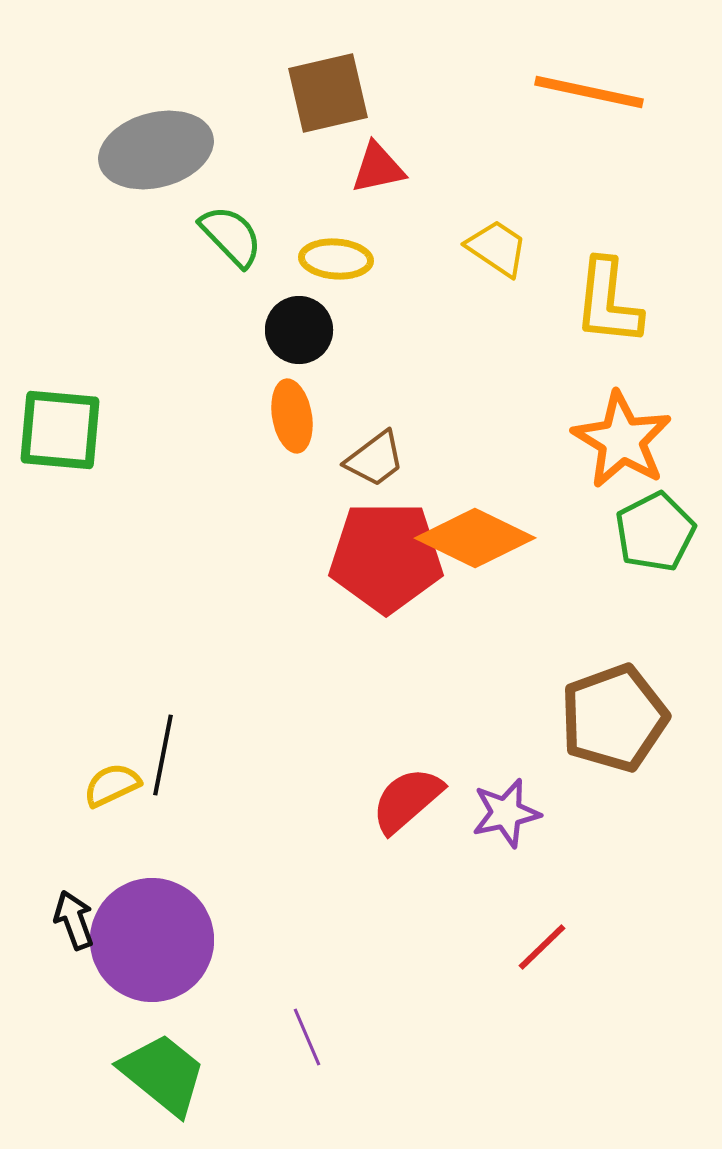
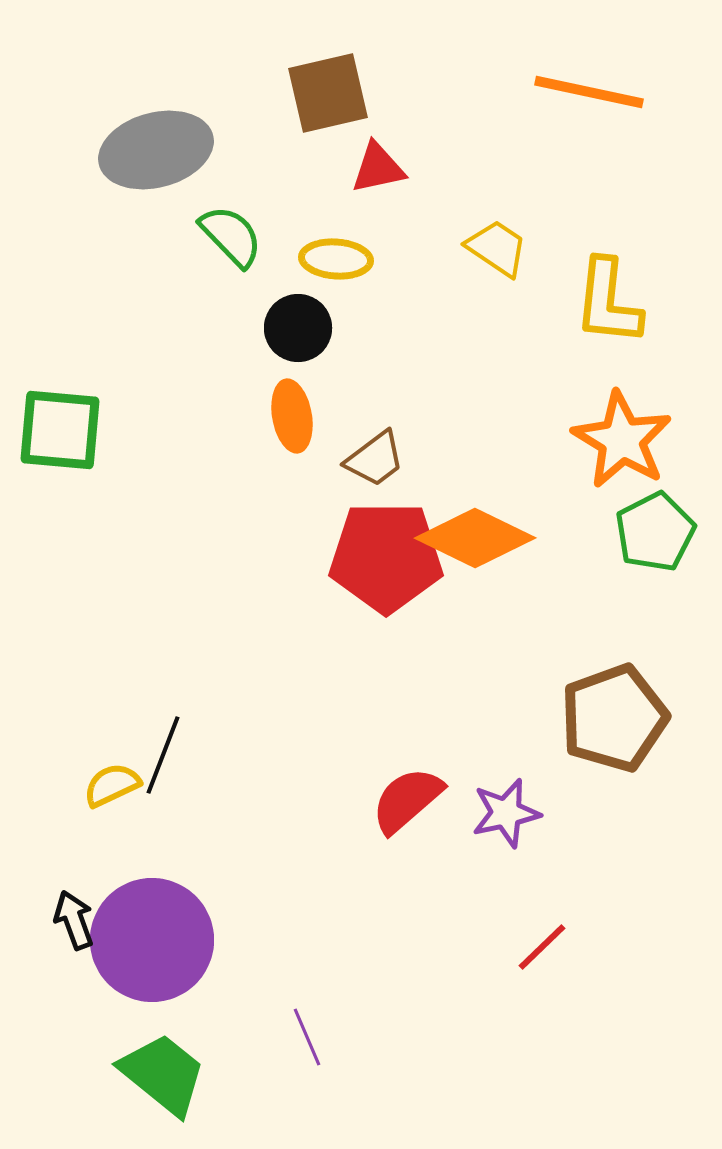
black circle: moved 1 px left, 2 px up
black line: rotated 10 degrees clockwise
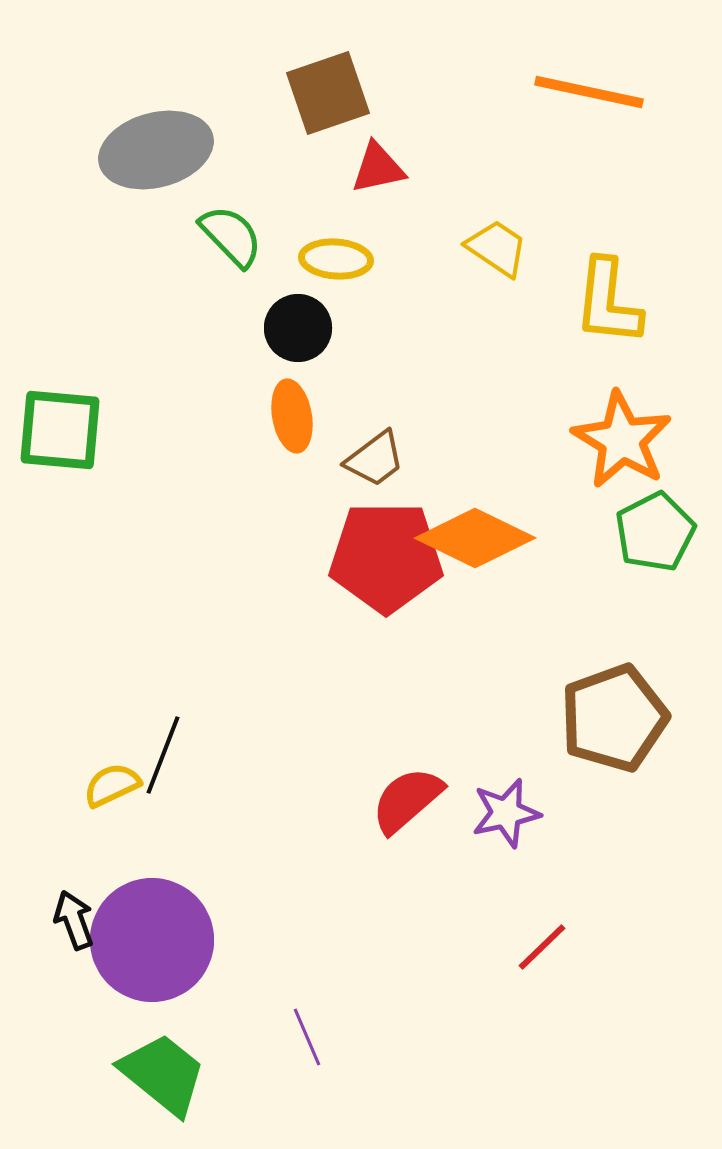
brown square: rotated 6 degrees counterclockwise
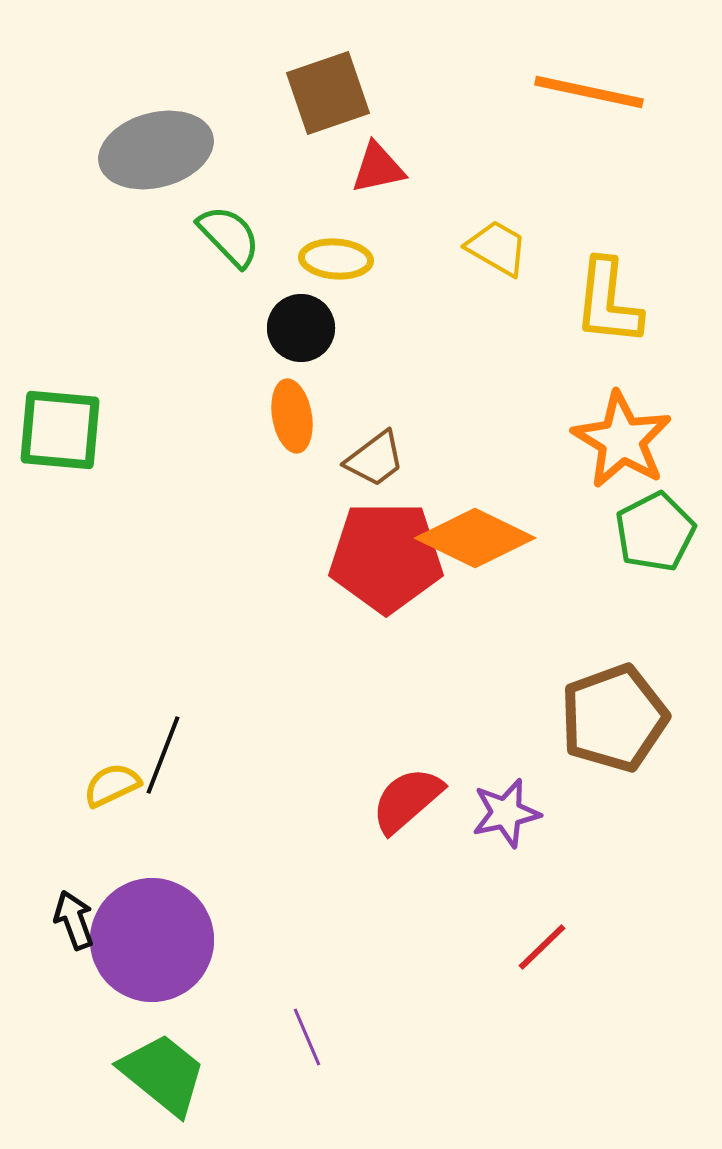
green semicircle: moved 2 px left
yellow trapezoid: rotated 4 degrees counterclockwise
black circle: moved 3 px right
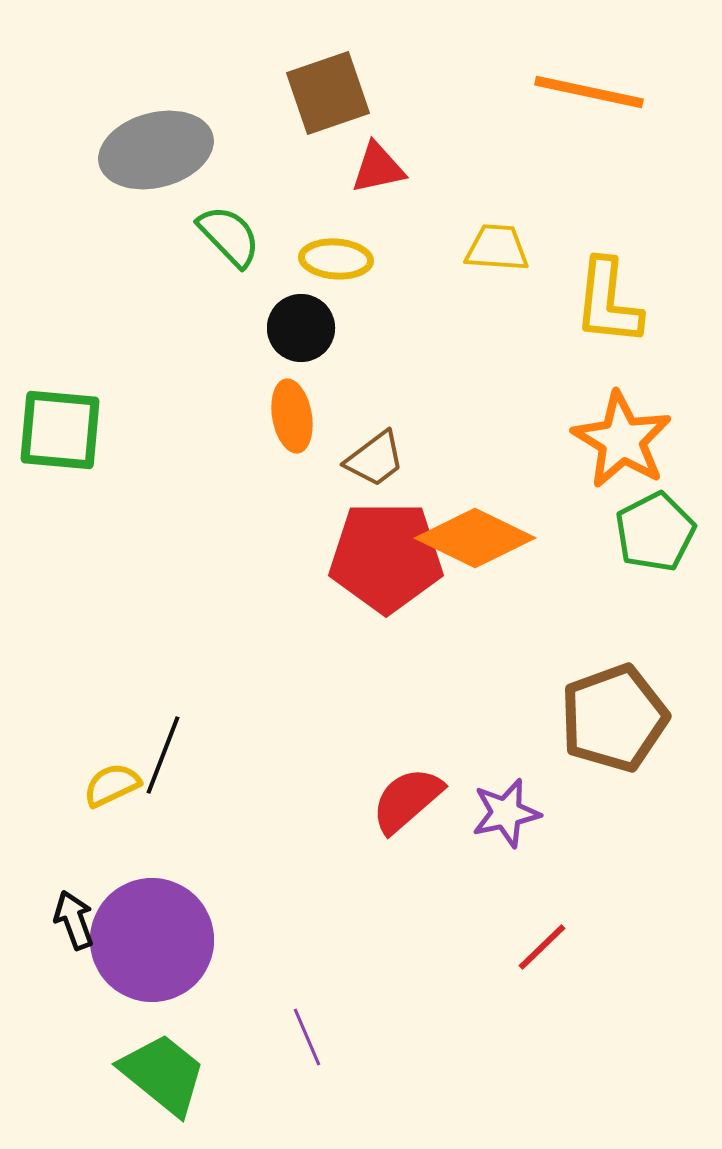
yellow trapezoid: rotated 26 degrees counterclockwise
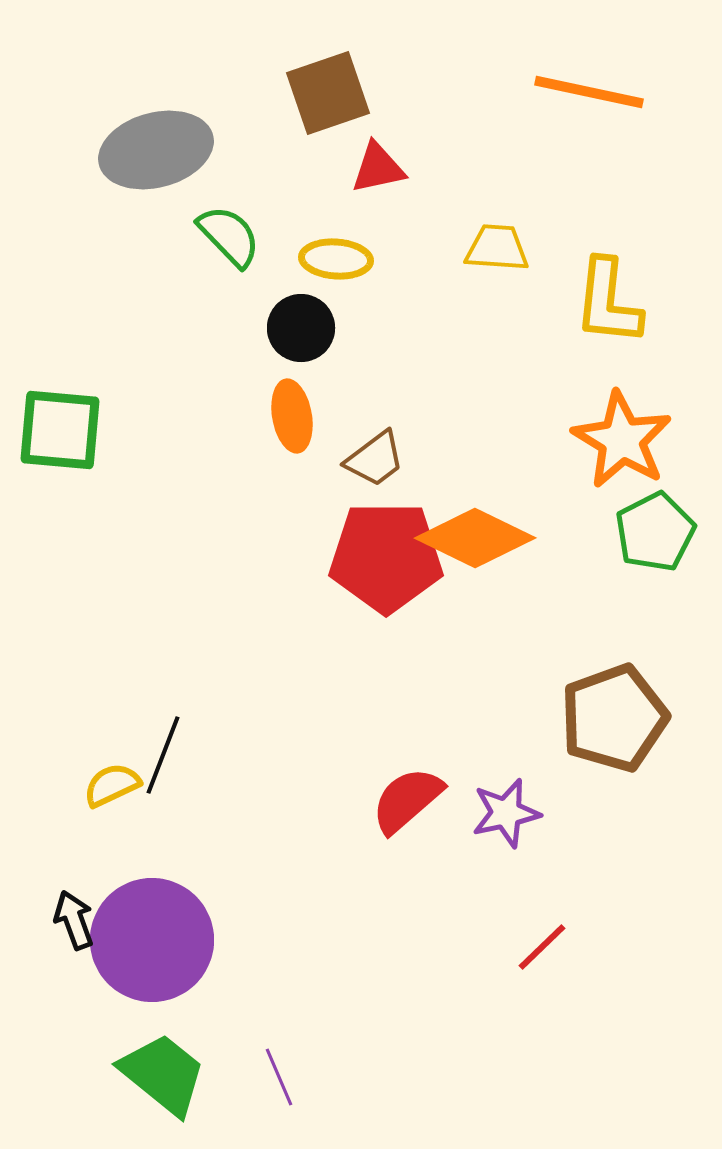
purple line: moved 28 px left, 40 px down
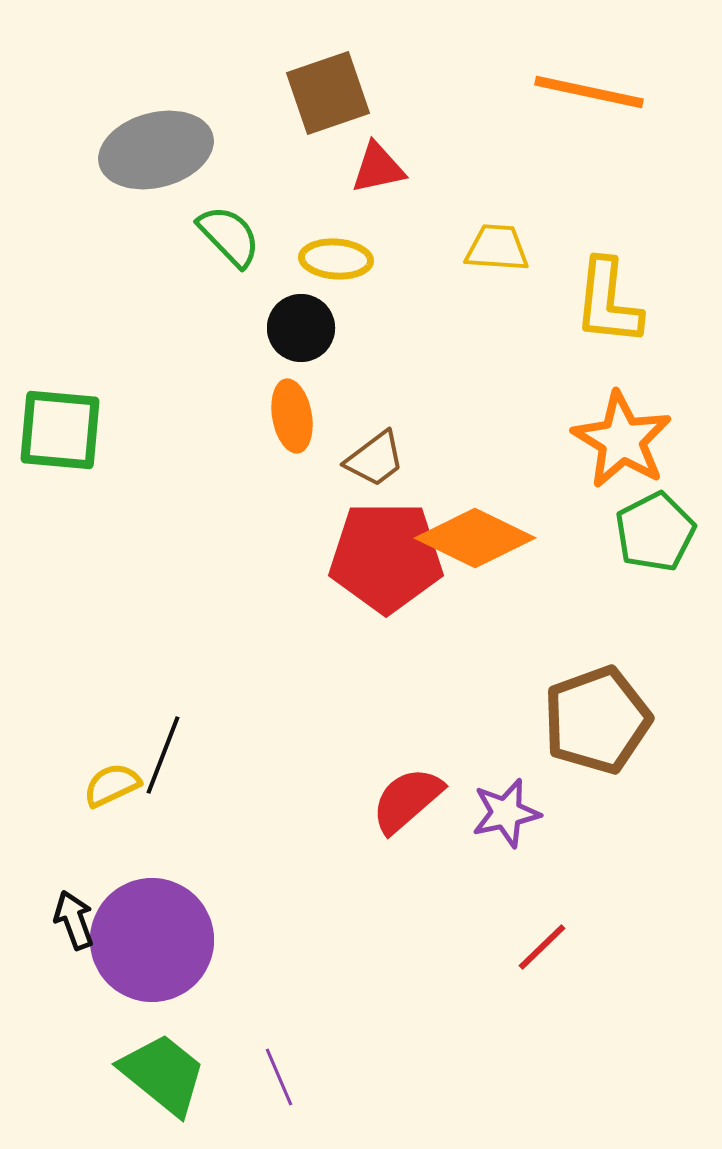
brown pentagon: moved 17 px left, 2 px down
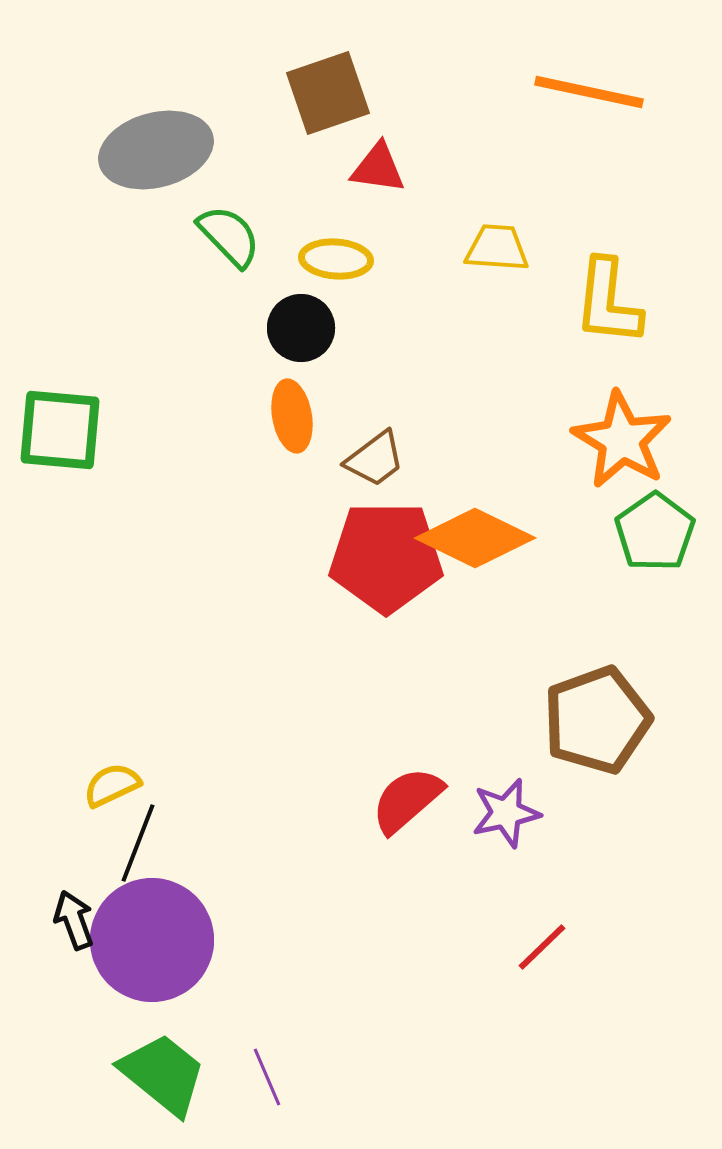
red triangle: rotated 20 degrees clockwise
green pentagon: rotated 8 degrees counterclockwise
black line: moved 25 px left, 88 px down
purple line: moved 12 px left
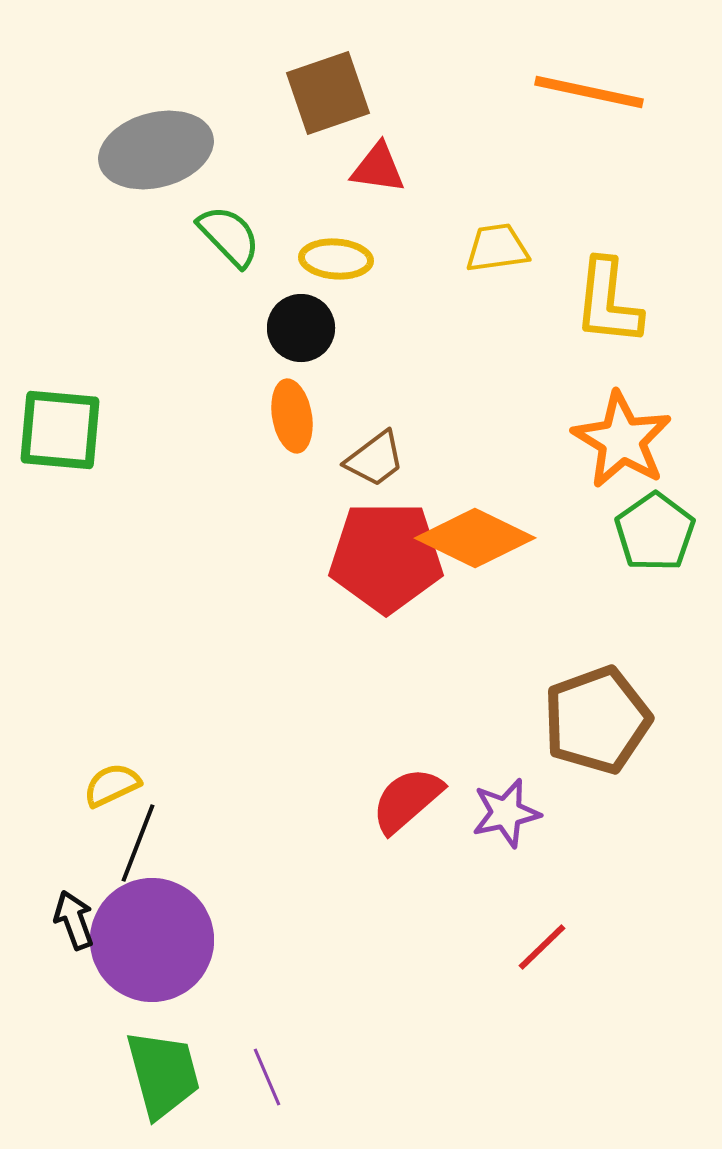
yellow trapezoid: rotated 12 degrees counterclockwise
green trapezoid: rotated 36 degrees clockwise
